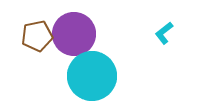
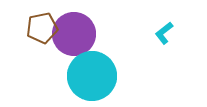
brown pentagon: moved 5 px right, 8 px up
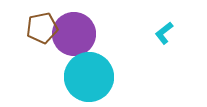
cyan circle: moved 3 px left, 1 px down
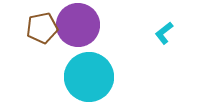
purple circle: moved 4 px right, 9 px up
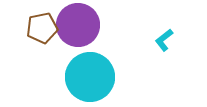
cyan L-shape: moved 7 px down
cyan circle: moved 1 px right
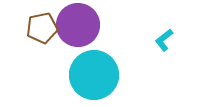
cyan circle: moved 4 px right, 2 px up
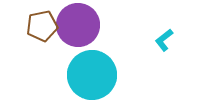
brown pentagon: moved 2 px up
cyan circle: moved 2 px left
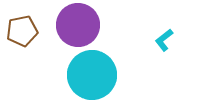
brown pentagon: moved 20 px left, 5 px down
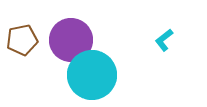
purple circle: moved 7 px left, 15 px down
brown pentagon: moved 9 px down
